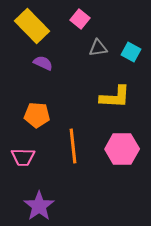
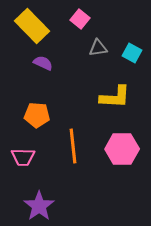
cyan square: moved 1 px right, 1 px down
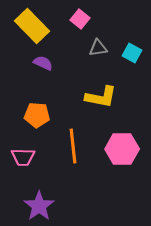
yellow L-shape: moved 14 px left; rotated 8 degrees clockwise
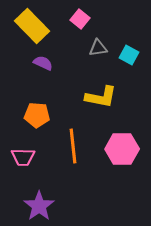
cyan square: moved 3 px left, 2 px down
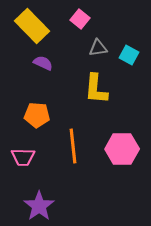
yellow L-shape: moved 5 px left, 8 px up; rotated 84 degrees clockwise
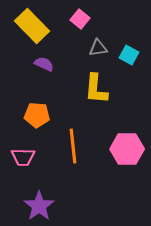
purple semicircle: moved 1 px right, 1 px down
pink hexagon: moved 5 px right
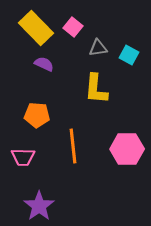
pink square: moved 7 px left, 8 px down
yellow rectangle: moved 4 px right, 2 px down
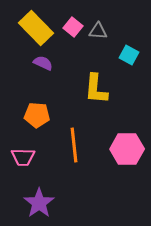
gray triangle: moved 17 px up; rotated 12 degrees clockwise
purple semicircle: moved 1 px left, 1 px up
orange line: moved 1 px right, 1 px up
purple star: moved 3 px up
